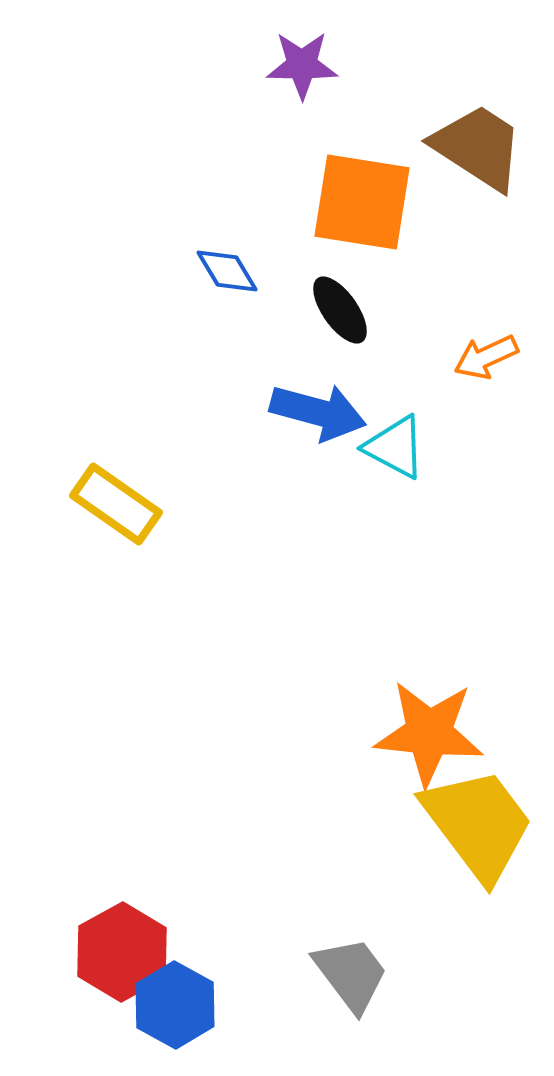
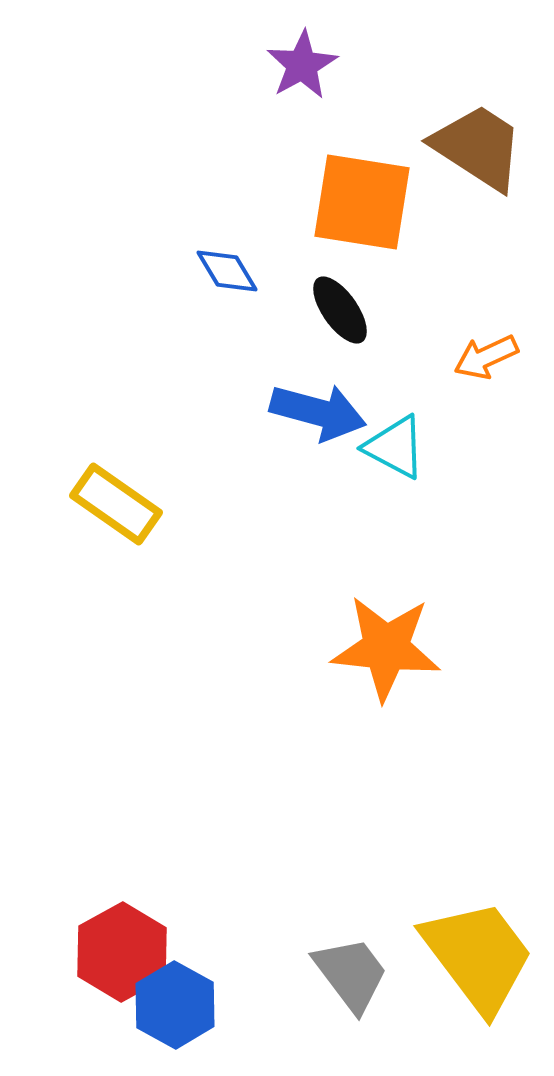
purple star: rotated 30 degrees counterclockwise
orange star: moved 43 px left, 85 px up
yellow trapezoid: moved 132 px down
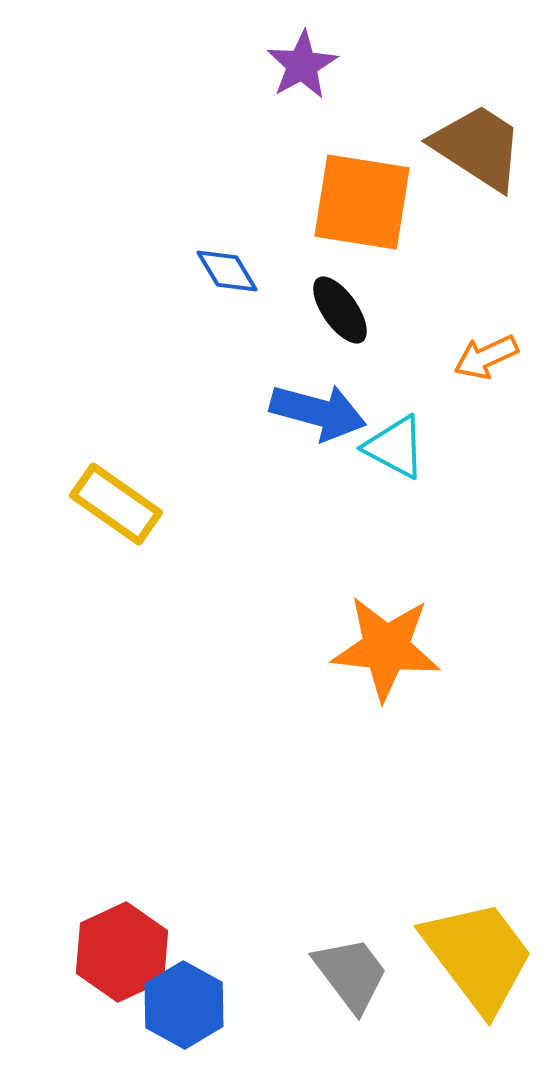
red hexagon: rotated 4 degrees clockwise
blue hexagon: moved 9 px right
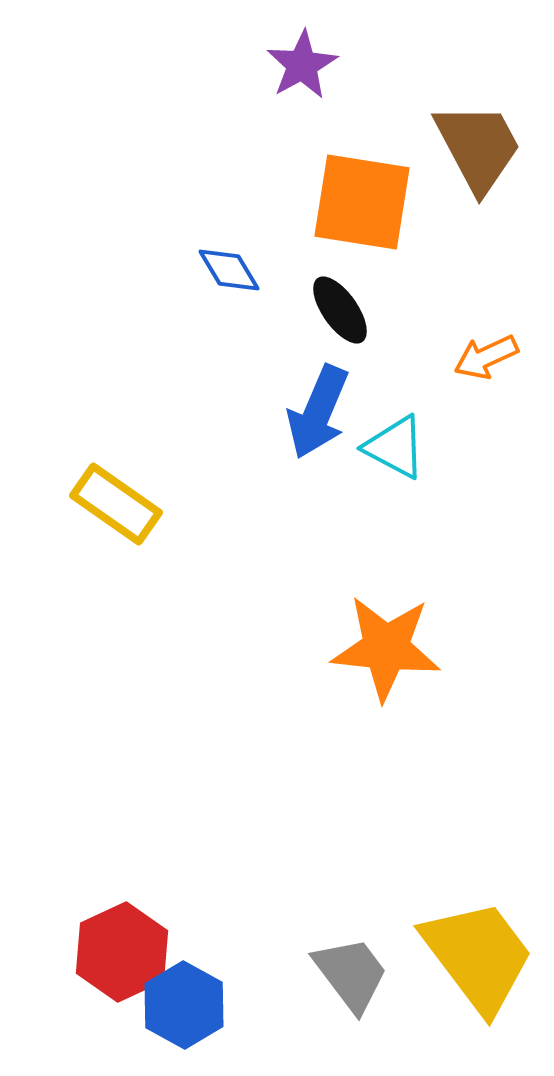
brown trapezoid: rotated 29 degrees clockwise
blue diamond: moved 2 px right, 1 px up
blue arrow: rotated 98 degrees clockwise
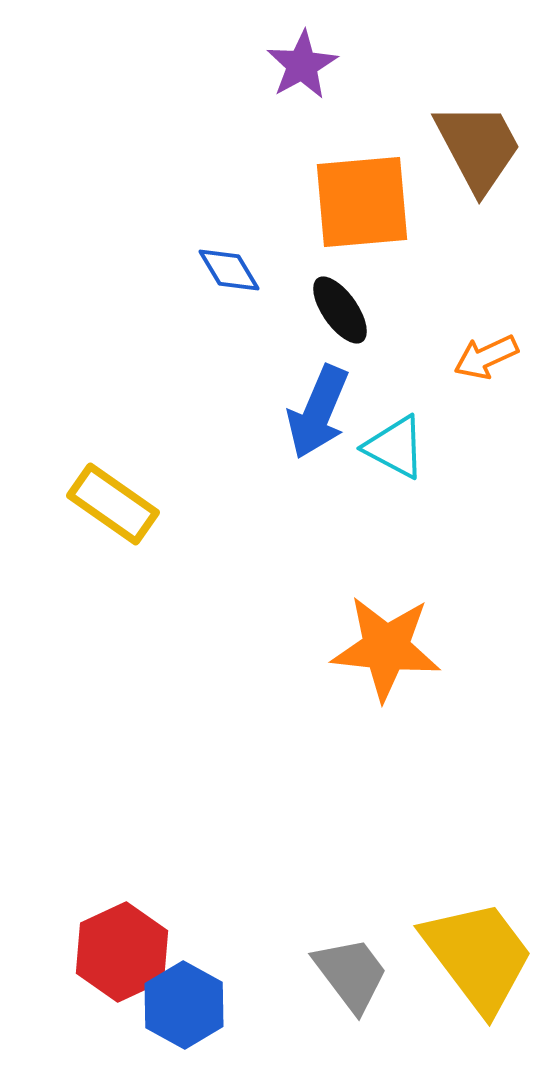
orange square: rotated 14 degrees counterclockwise
yellow rectangle: moved 3 px left
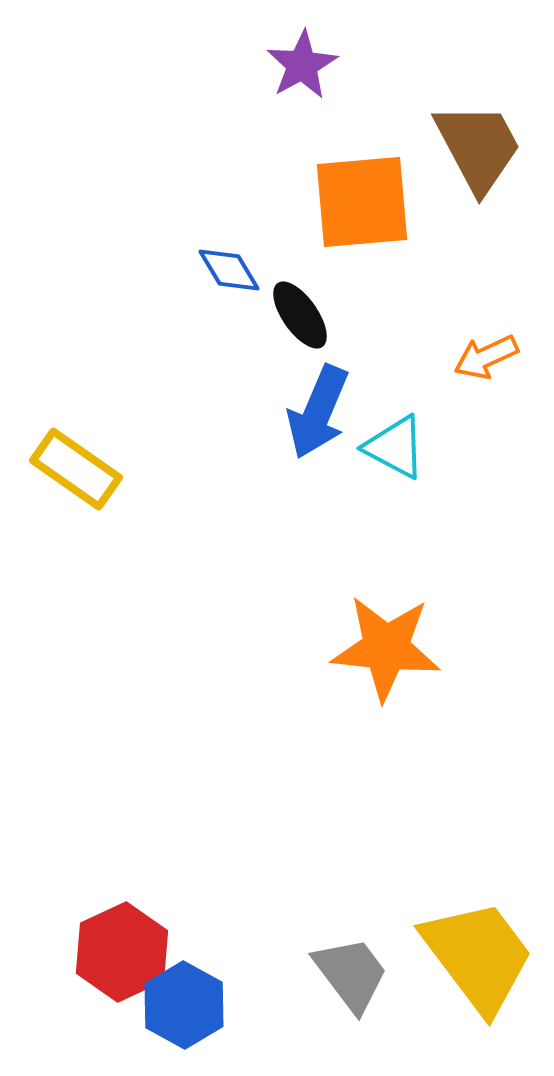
black ellipse: moved 40 px left, 5 px down
yellow rectangle: moved 37 px left, 35 px up
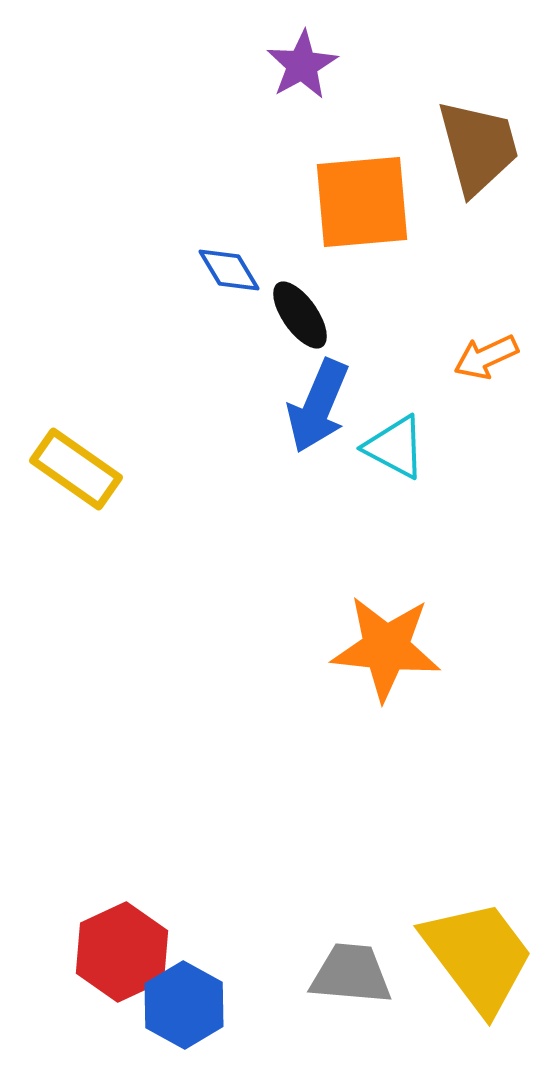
brown trapezoid: rotated 13 degrees clockwise
blue arrow: moved 6 px up
gray trapezoid: rotated 48 degrees counterclockwise
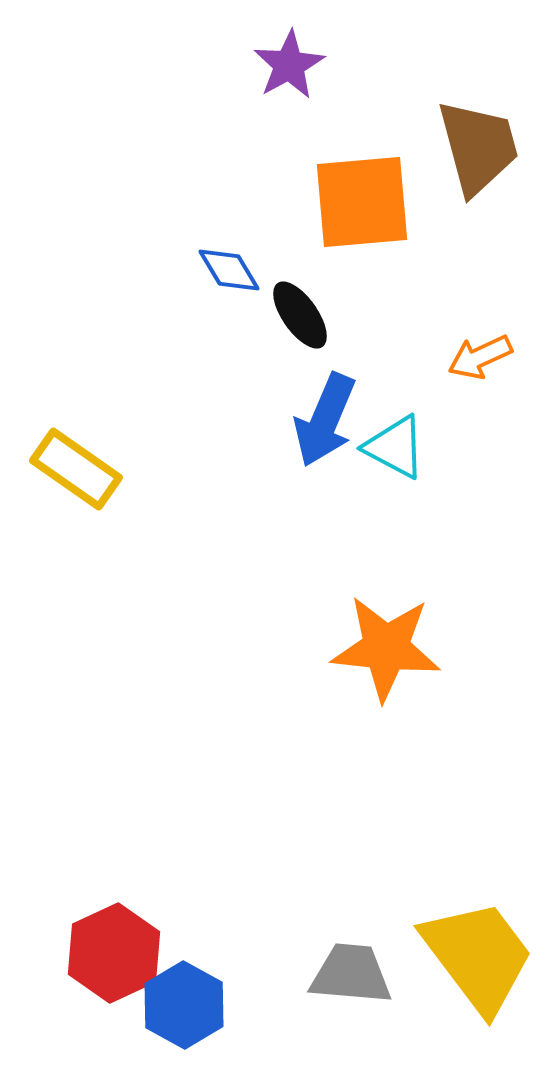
purple star: moved 13 px left
orange arrow: moved 6 px left
blue arrow: moved 7 px right, 14 px down
red hexagon: moved 8 px left, 1 px down
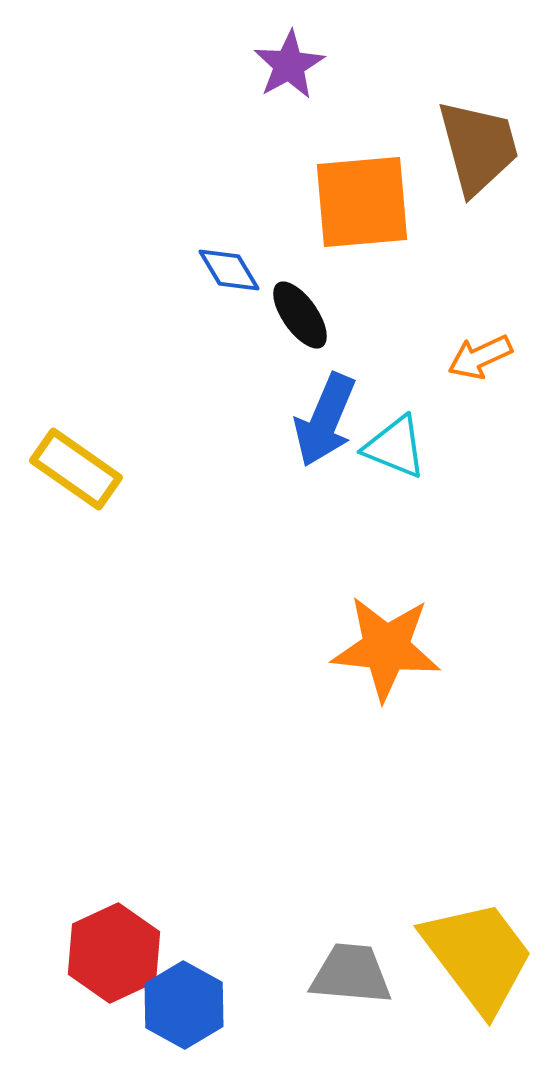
cyan triangle: rotated 6 degrees counterclockwise
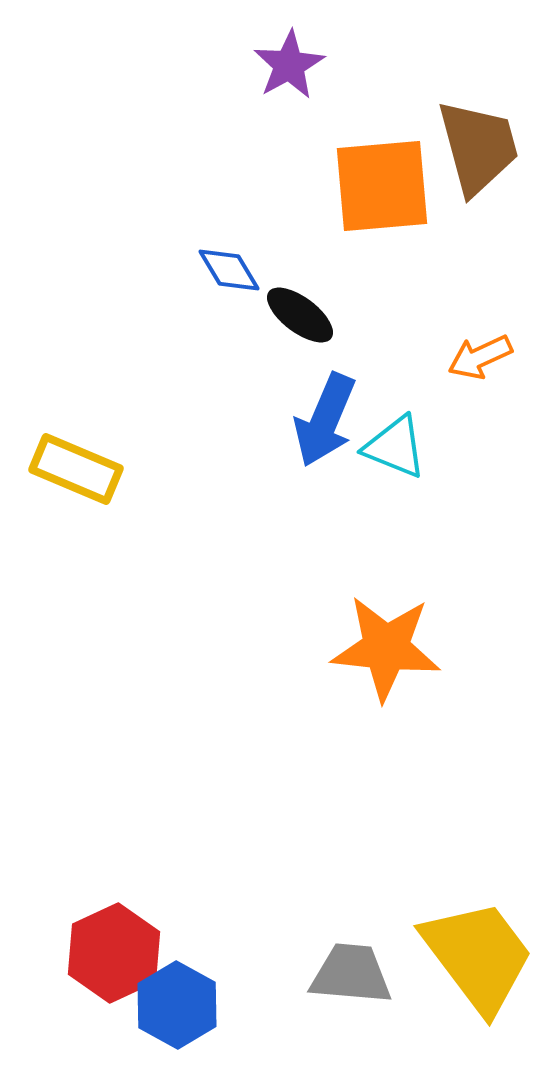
orange square: moved 20 px right, 16 px up
black ellipse: rotated 18 degrees counterclockwise
yellow rectangle: rotated 12 degrees counterclockwise
blue hexagon: moved 7 px left
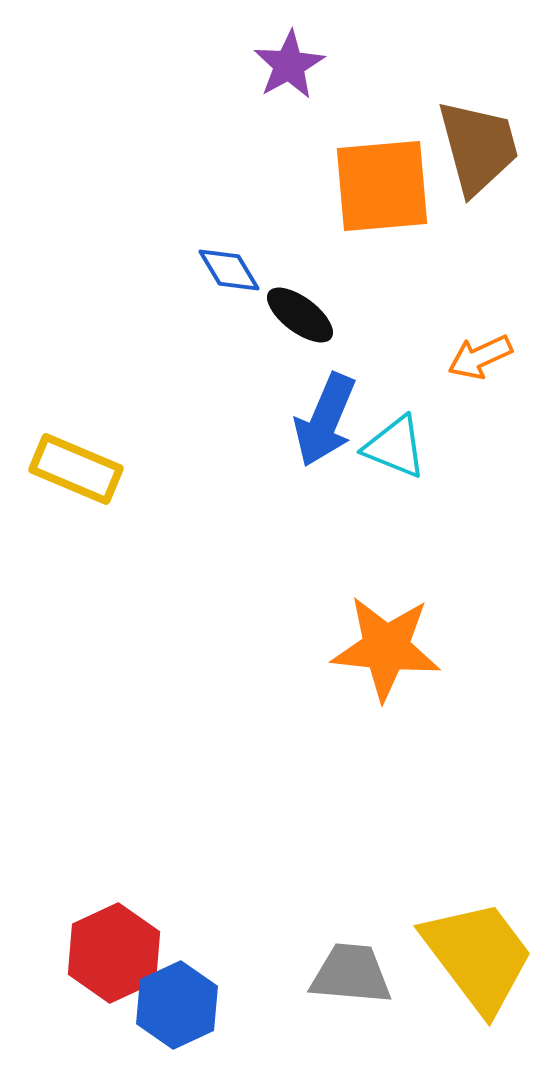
blue hexagon: rotated 6 degrees clockwise
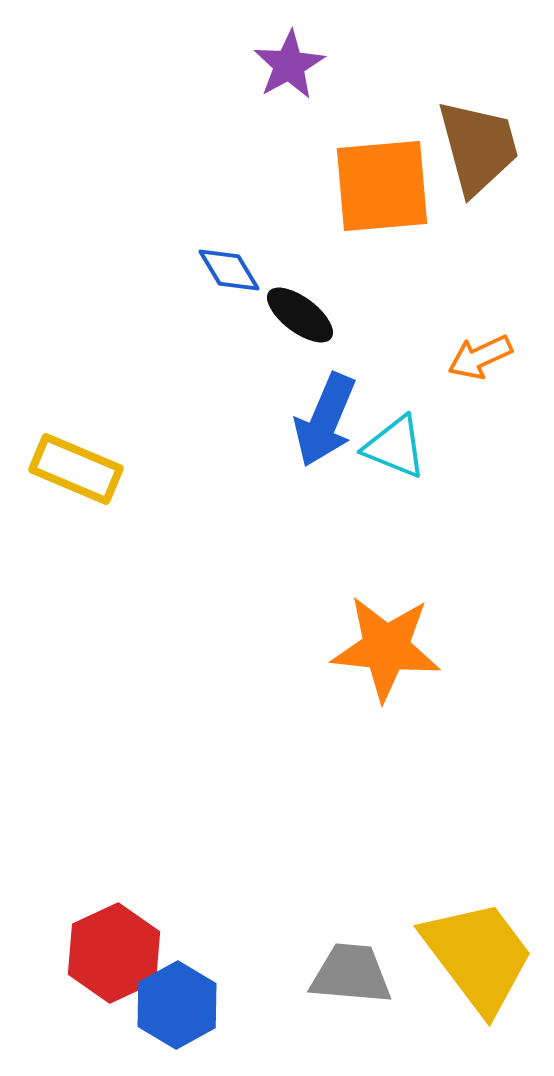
blue hexagon: rotated 4 degrees counterclockwise
